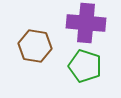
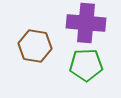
green pentagon: moved 1 px right, 1 px up; rotated 20 degrees counterclockwise
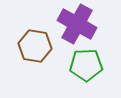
purple cross: moved 9 px left, 1 px down; rotated 24 degrees clockwise
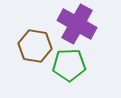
green pentagon: moved 17 px left
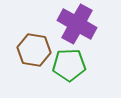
brown hexagon: moved 1 px left, 4 px down
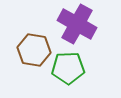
green pentagon: moved 1 px left, 3 px down
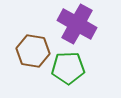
brown hexagon: moved 1 px left, 1 px down
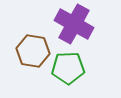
purple cross: moved 3 px left
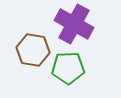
brown hexagon: moved 1 px up
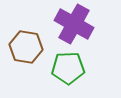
brown hexagon: moved 7 px left, 3 px up
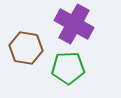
brown hexagon: moved 1 px down
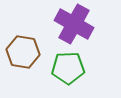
brown hexagon: moved 3 px left, 4 px down
